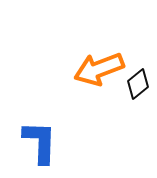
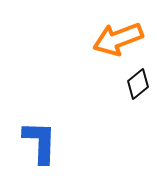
orange arrow: moved 19 px right, 30 px up
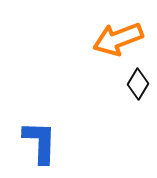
black diamond: rotated 20 degrees counterclockwise
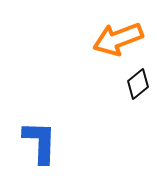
black diamond: rotated 20 degrees clockwise
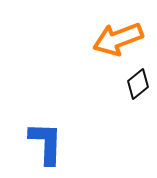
blue L-shape: moved 6 px right, 1 px down
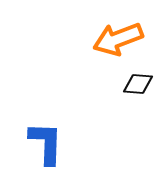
black diamond: rotated 44 degrees clockwise
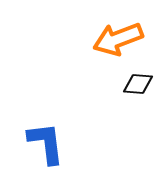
blue L-shape: rotated 9 degrees counterclockwise
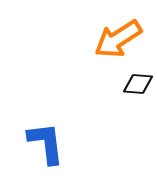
orange arrow: rotated 12 degrees counterclockwise
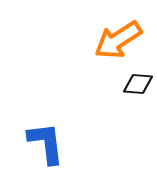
orange arrow: moved 1 px down
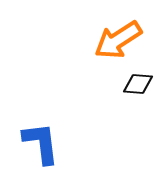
blue L-shape: moved 5 px left
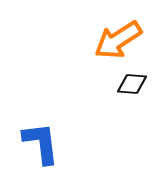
black diamond: moved 6 px left
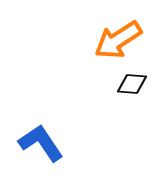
blue L-shape: rotated 27 degrees counterclockwise
